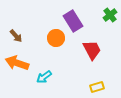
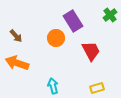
red trapezoid: moved 1 px left, 1 px down
cyan arrow: moved 9 px right, 9 px down; rotated 112 degrees clockwise
yellow rectangle: moved 1 px down
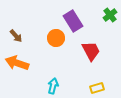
cyan arrow: rotated 28 degrees clockwise
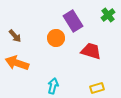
green cross: moved 2 px left
brown arrow: moved 1 px left
red trapezoid: rotated 45 degrees counterclockwise
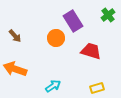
orange arrow: moved 2 px left, 6 px down
cyan arrow: rotated 42 degrees clockwise
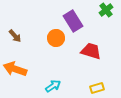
green cross: moved 2 px left, 5 px up
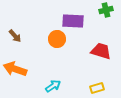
green cross: rotated 24 degrees clockwise
purple rectangle: rotated 55 degrees counterclockwise
orange circle: moved 1 px right, 1 px down
red trapezoid: moved 10 px right
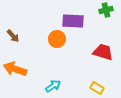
brown arrow: moved 2 px left
red trapezoid: moved 2 px right, 1 px down
yellow rectangle: rotated 48 degrees clockwise
